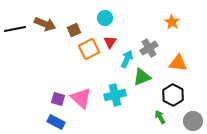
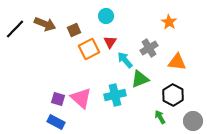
cyan circle: moved 1 px right, 2 px up
orange star: moved 3 px left
black line: rotated 35 degrees counterclockwise
cyan arrow: moved 2 px left, 1 px down; rotated 66 degrees counterclockwise
orange triangle: moved 1 px left, 1 px up
green triangle: moved 2 px left, 2 px down
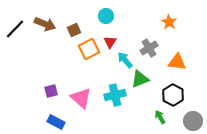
purple square: moved 7 px left, 8 px up; rotated 32 degrees counterclockwise
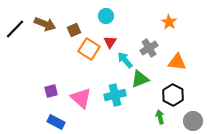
orange square: rotated 30 degrees counterclockwise
green arrow: rotated 16 degrees clockwise
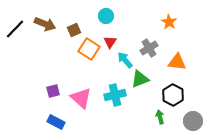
purple square: moved 2 px right
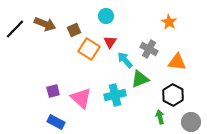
gray cross: moved 1 px down; rotated 30 degrees counterclockwise
gray circle: moved 2 px left, 1 px down
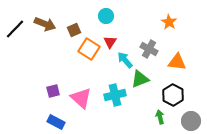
gray circle: moved 1 px up
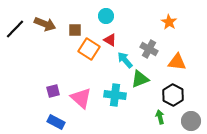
brown square: moved 1 px right; rotated 24 degrees clockwise
red triangle: moved 2 px up; rotated 32 degrees counterclockwise
cyan cross: rotated 20 degrees clockwise
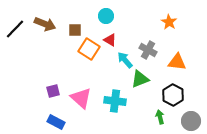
gray cross: moved 1 px left, 1 px down
cyan cross: moved 6 px down
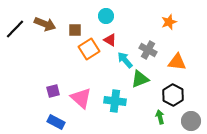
orange star: rotated 21 degrees clockwise
orange square: rotated 25 degrees clockwise
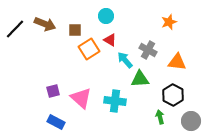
green triangle: rotated 18 degrees clockwise
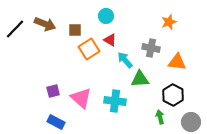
gray cross: moved 3 px right, 2 px up; rotated 18 degrees counterclockwise
gray circle: moved 1 px down
